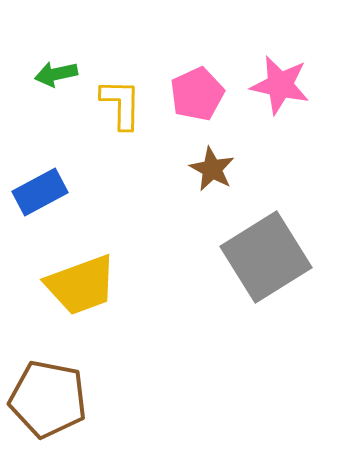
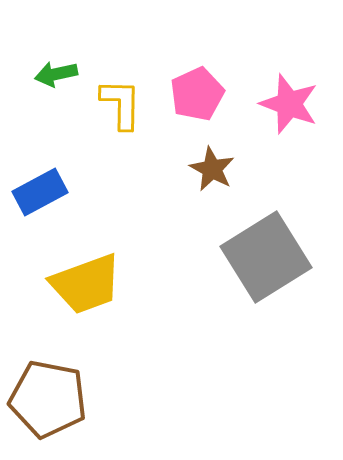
pink star: moved 9 px right, 19 px down; rotated 8 degrees clockwise
yellow trapezoid: moved 5 px right, 1 px up
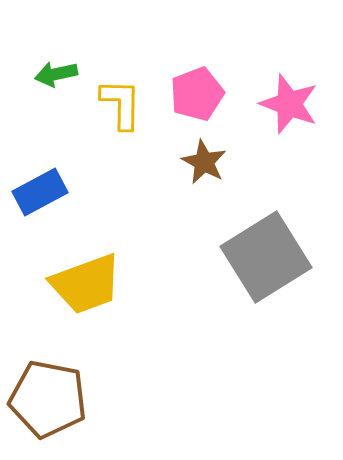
pink pentagon: rotated 4 degrees clockwise
brown star: moved 8 px left, 7 px up
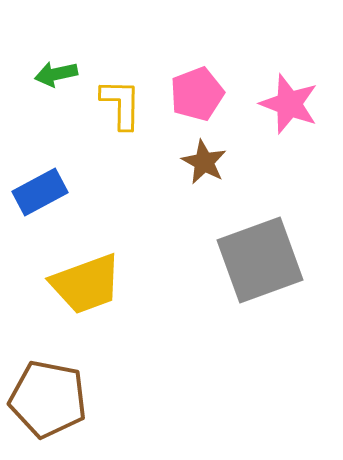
gray square: moved 6 px left, 3 px down; rotated 12 degrees clockwise
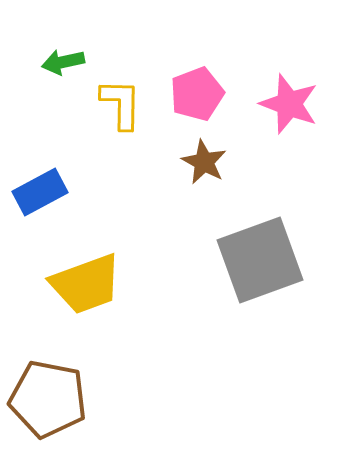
green arrow: moved 7 px right, 12 px up
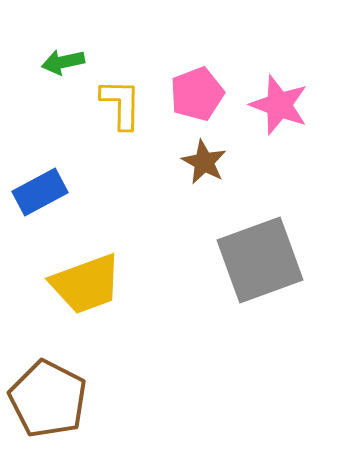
pink star: moved 10 px left, 1 px down
brown pentagon: rotated 16 degrees clockwise
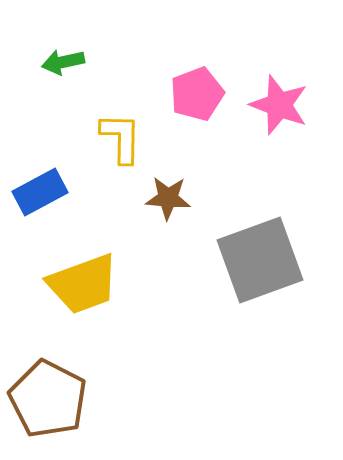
yellow L-shape: moved 34 px down
brown star: moved 36 px left, 36 px down; rotated 24 degrees counterclockwise
yellow trapezoid: moved 3 px left
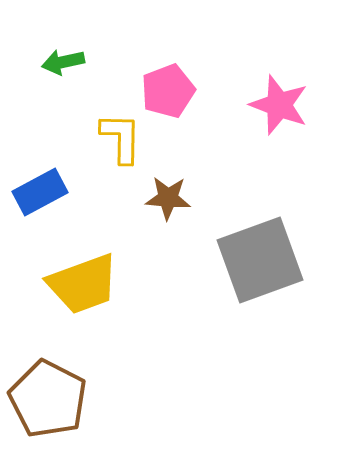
pink pentagon: moved 29 px left, 3 px up
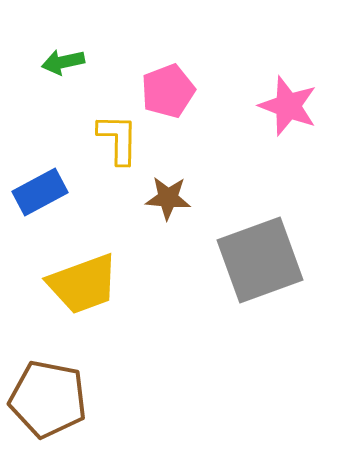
pink star: moved 9 px right, 1 px down
yellow L-shape: moved 3 px left, 1 px down
brown pentagon: rotated 16 degrees counterclockwise
